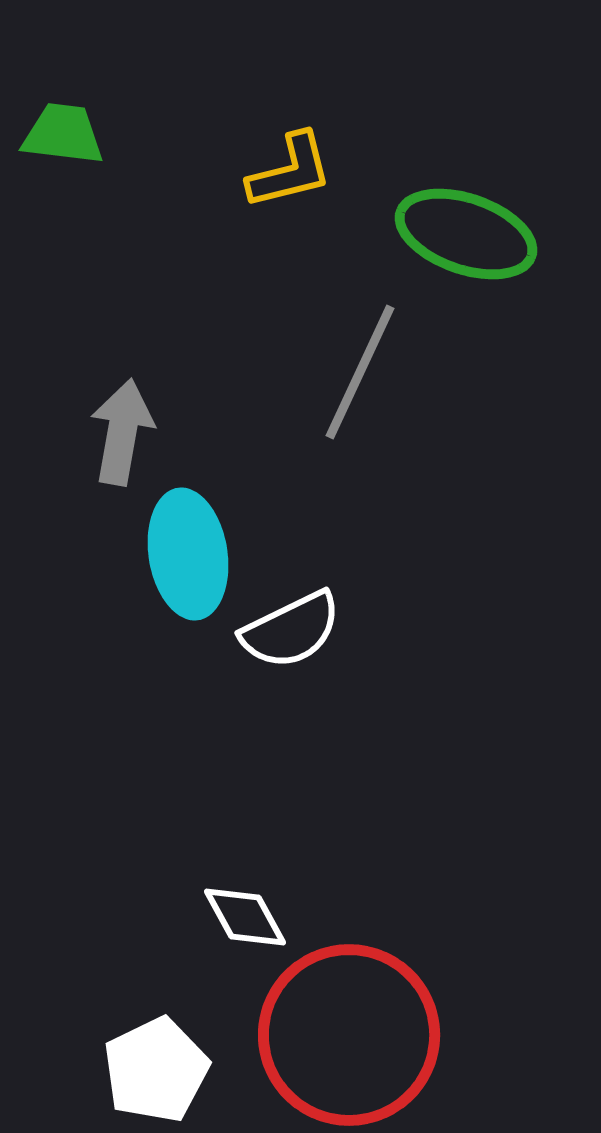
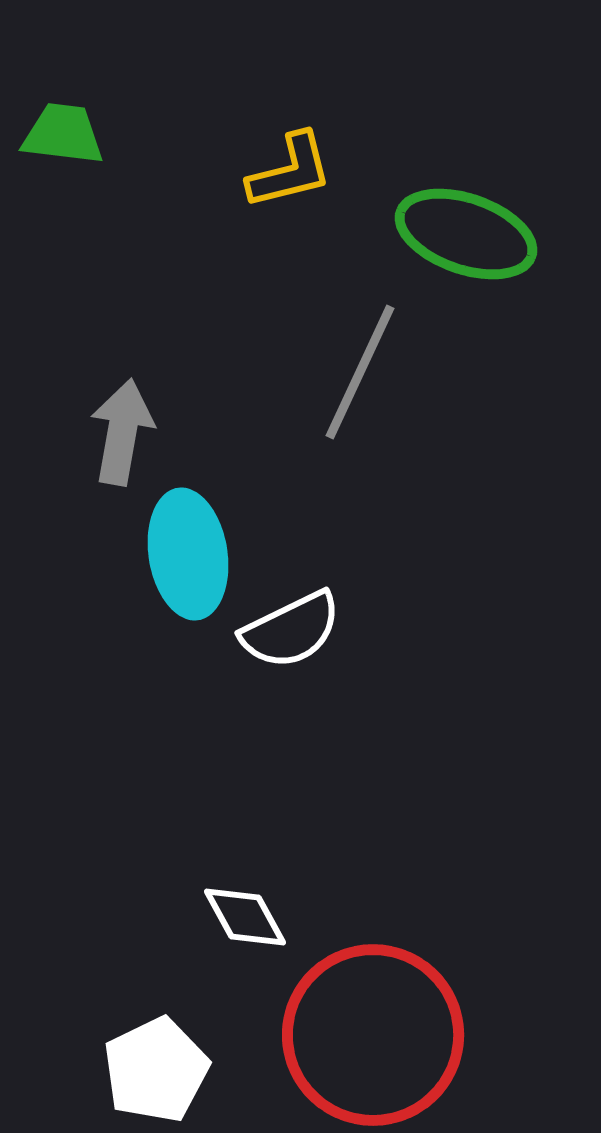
red circle: moved 24 px right
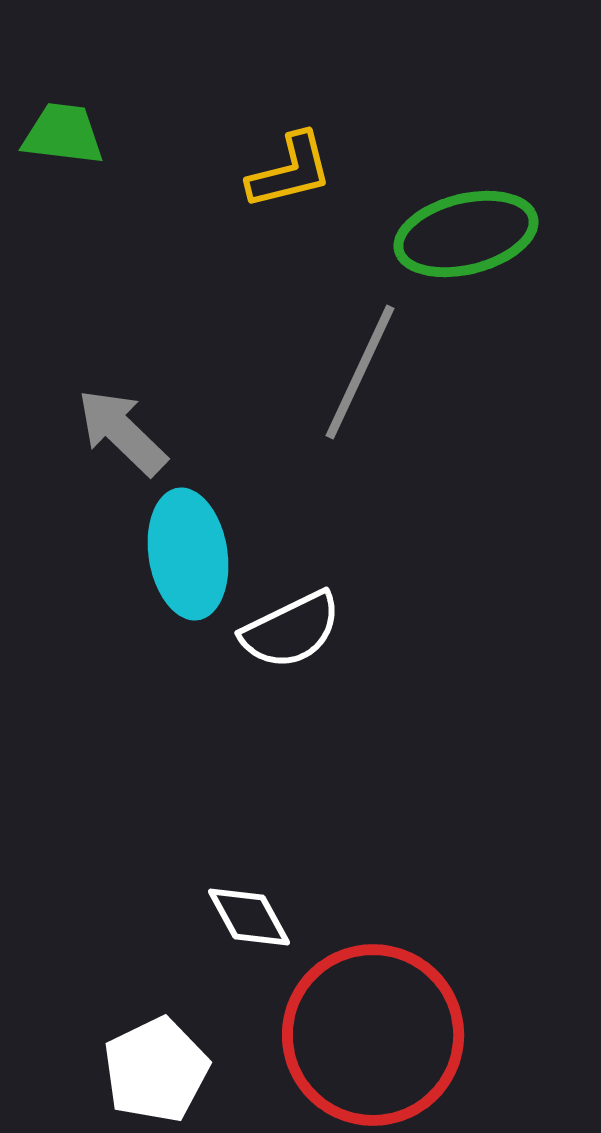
green ellipse: rotated 33 degrees counterclockwise
gray arrow: rotated 56 degrees counterclockwise
white diamond: moved 4 px right
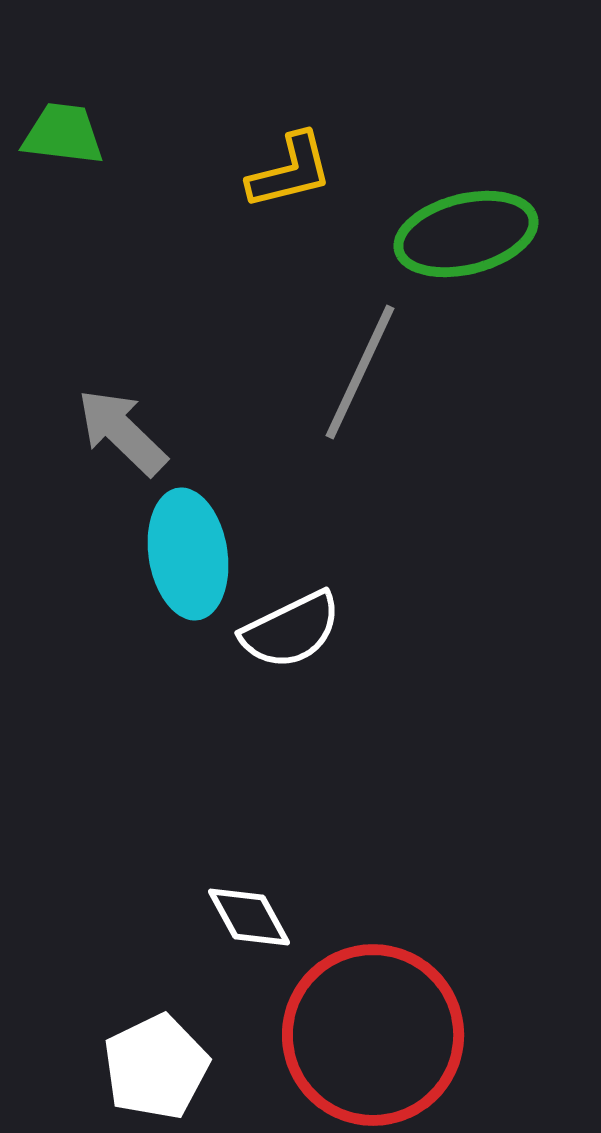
white pentagon: moved 3 px up
